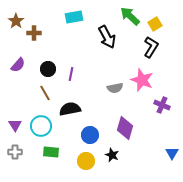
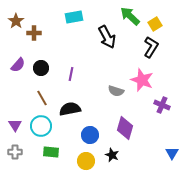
black circle: moved 7 px left, 1 px up
gray semicircle: moved 1 px right, 3 px down; rotated 28 degrees clockwise
brown line: moved 3 px left, 5 px down
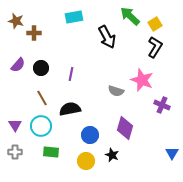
brown star: rotated 21 degrees counterclockwise
black L-shape: moved 4 px right
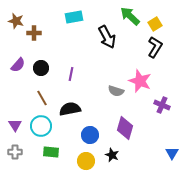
pink star: moved 2 px left, 1 px down
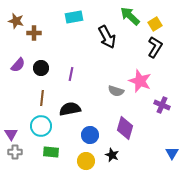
brown line: rotated 35 degrees clockwise
purple triangle: moved 4 px left, 9 px down
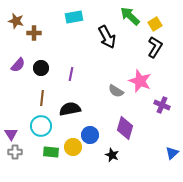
gray semicircle: rotated 14 degrees clockwise
blue triangle: rotated 16 degrees clockwise
yellow circle: moved 13 px left, 14 px up
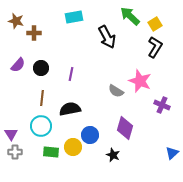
black star: moved 1 px right
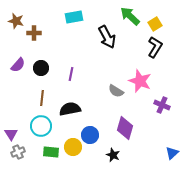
gray cross: moved 3 px right; rotated 24 degrees counterclockwise
